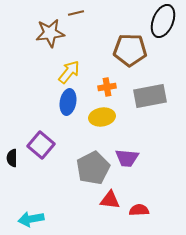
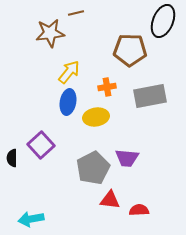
yellow ellipse: moved 6 px left
purple square: rotated 8 degrees clockwise
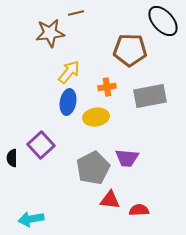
black ellipse: rotated 64 degrees counterclockwise
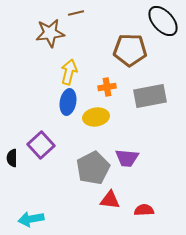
yellow arrow: rotated 25 degrees counterclockwise
red semicircle: moved 5 px right
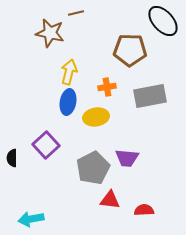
brown star: rotated 20 degrees clockwise
purple square: moved 5 px right
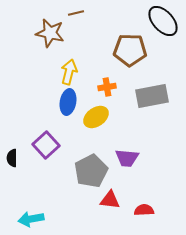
gray rectangle: moved 2 px right
yellow ellipse: rotated 25 degrees counterclockwise
gray pentagon: moved 2 px left, 3 px down
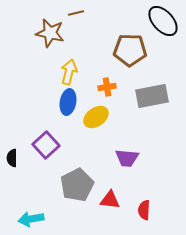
gray pentagon: moved 14 px left, 14 px down
red semicircle: rotated 84 degrees counterclockwise
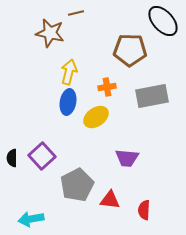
purple square: moved 4 px left, 11 px down
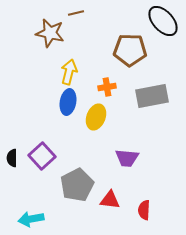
yellow ellipse: rotated 35 degrees counterclockwise
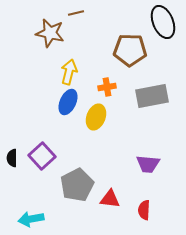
black ellipse: moved 1 px down; rotated 20 degrees clockwise
blue ellipse: rotated 15 degrees clockwise
purple trapezoid: moved 21 px right, 6 px down
red triangle: moved 1 px up
